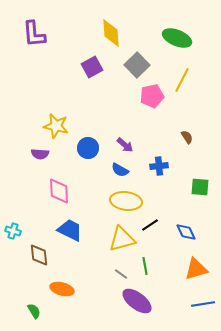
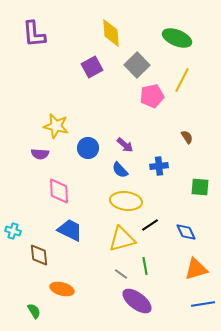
blue semicircle: rotated 18 degrees clockwise
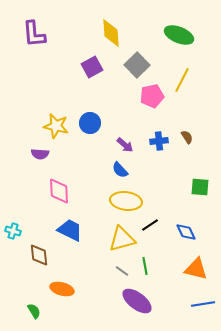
green ellipse: moved 2 px right, 3 px up
blue circle: moved 2 px right, 25 px up
blue cross: moved 25 px up
orange triangle: rotated 30 degrees clockwise
gray line: moved 1 px right, 3 px up
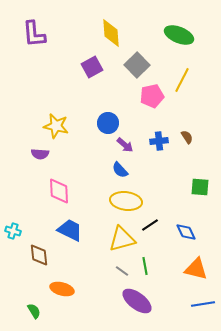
blue circle: moved 18 px right
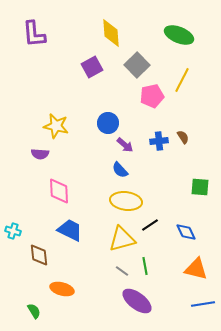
brown semicircle: moved 4 px left
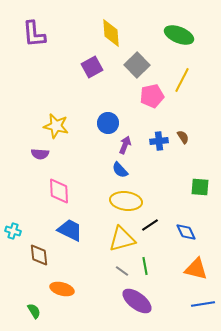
purple arrow: rotated 108 degrees counterclockwise
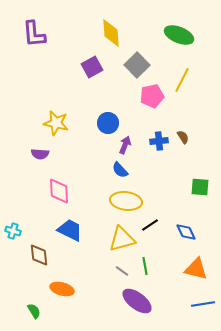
yellow star: moved 3 px up
